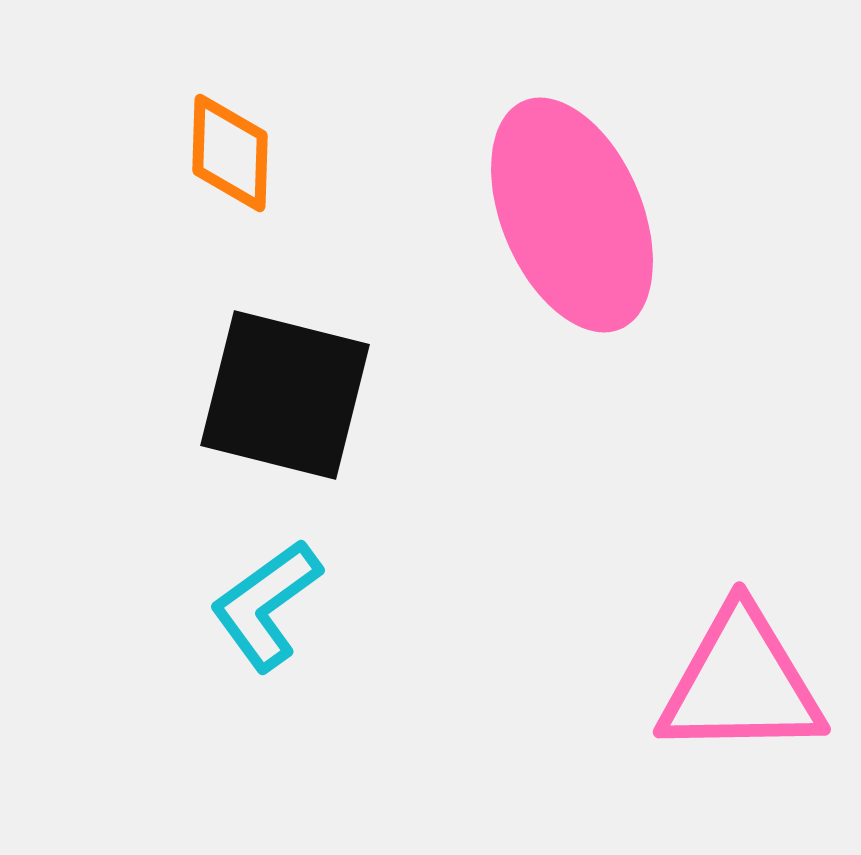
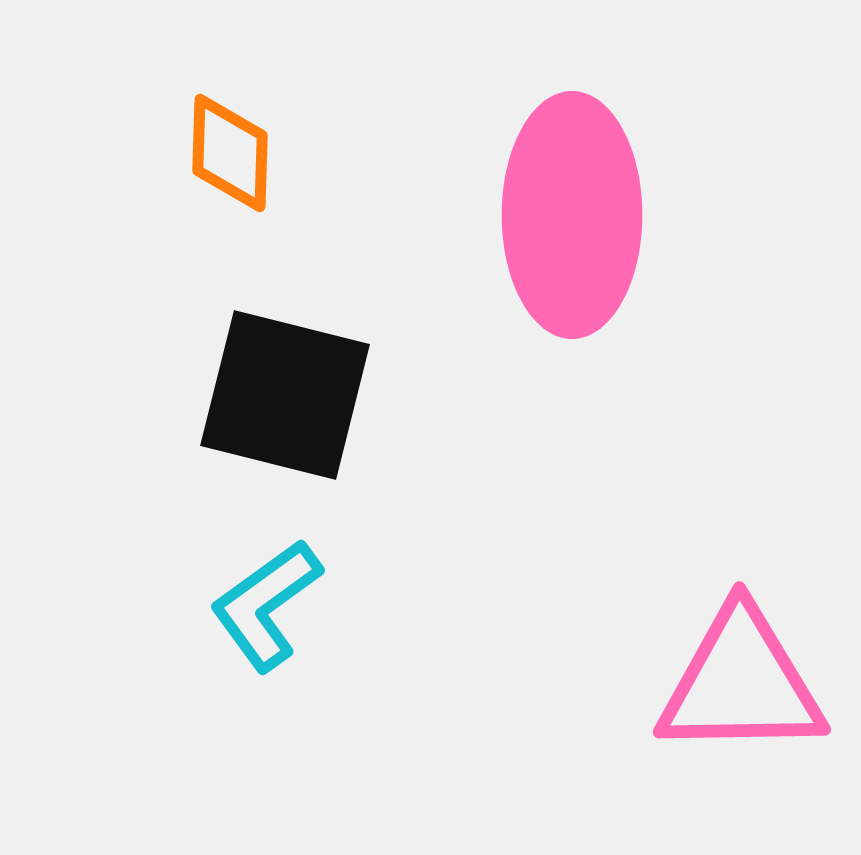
pink ellipse: rotated 23 degrees clockwise
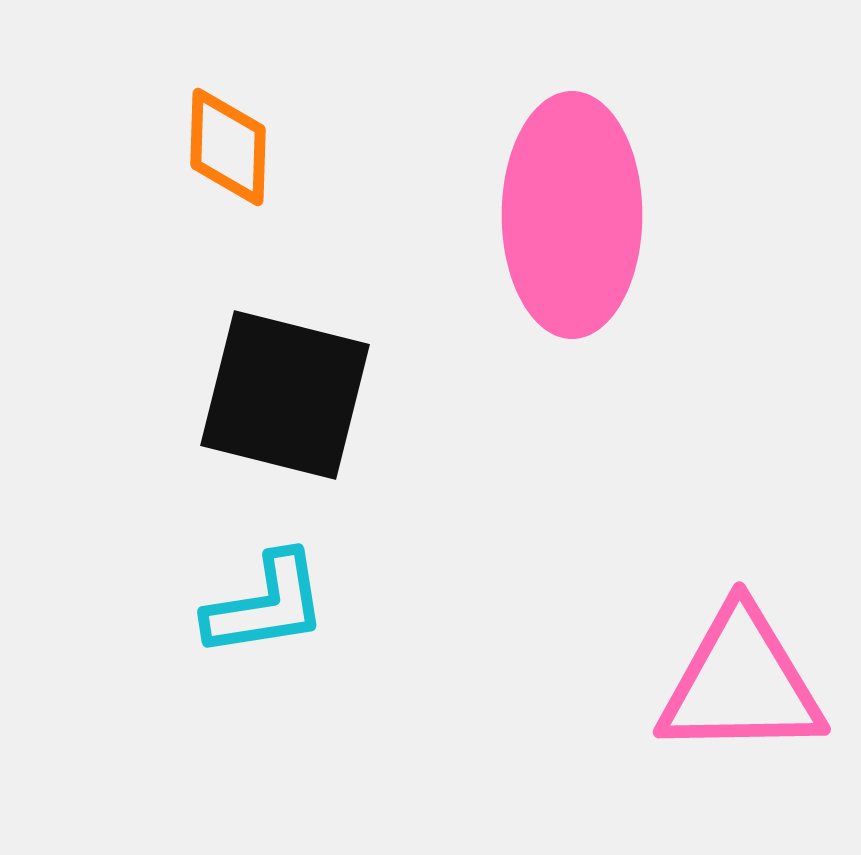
orange diamond: moved 2 px left, 6 px up
cyan L-shape: rotated 153 degrees counterclockwise
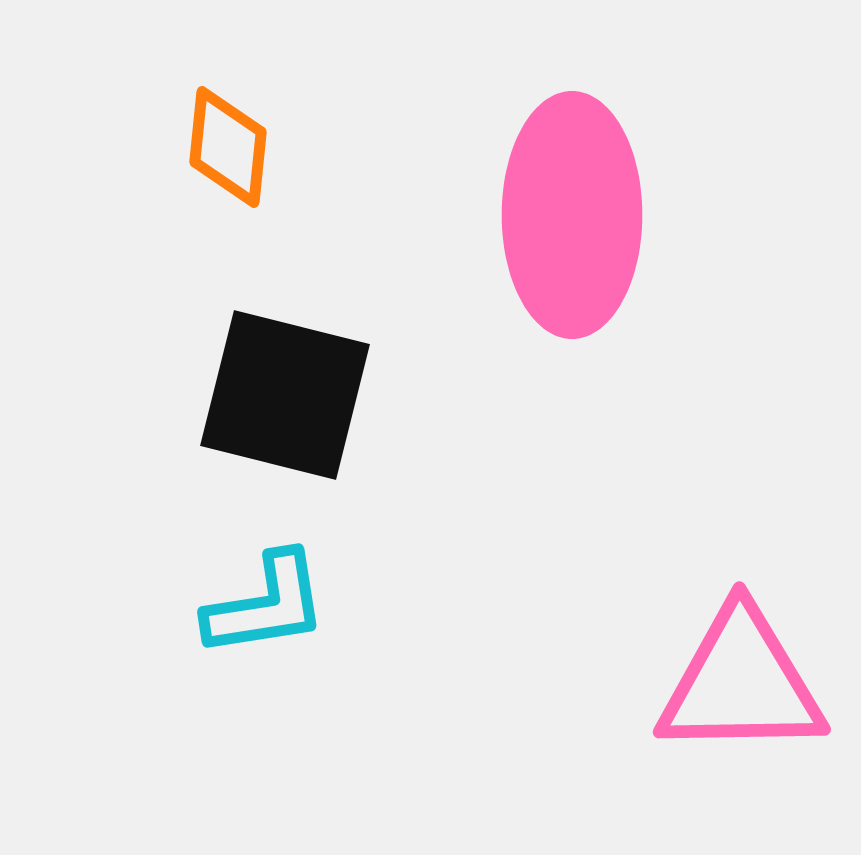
orange diamond: rotated 4 degrees clockwise
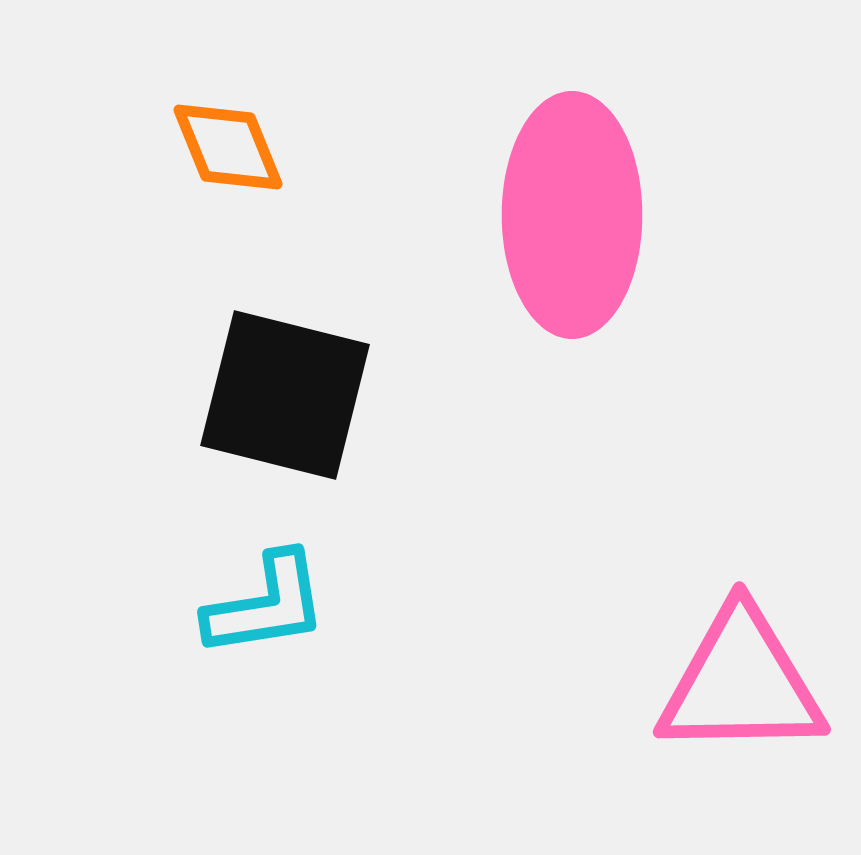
orange diamond: rotated 28 degrees counterclockwise
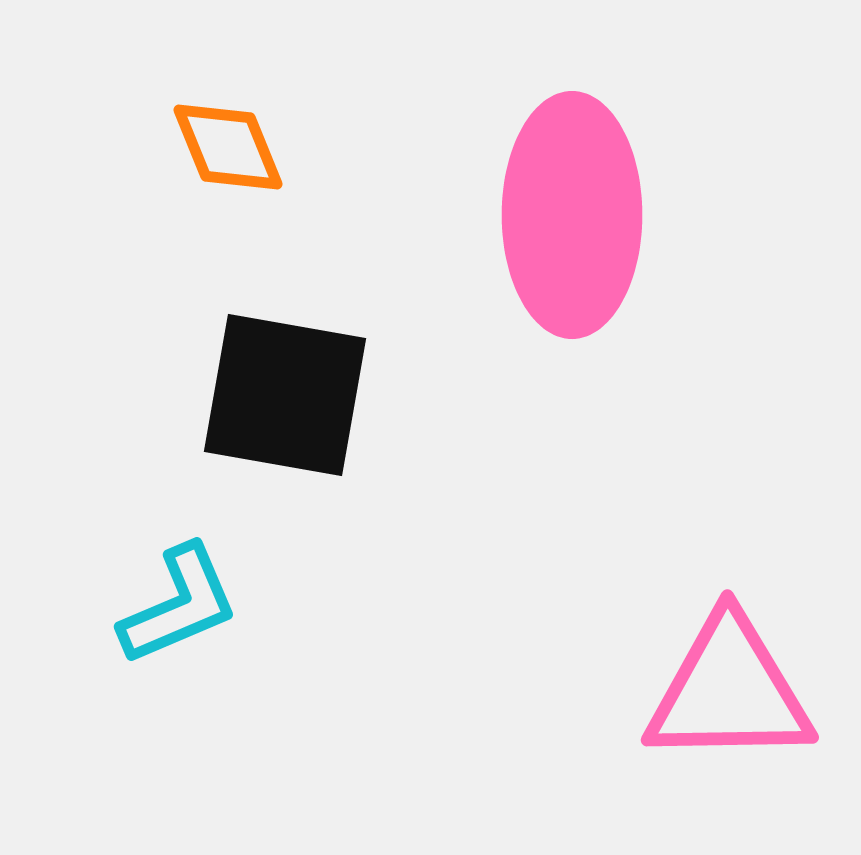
black square: rotated 4 degrees counterclockwise
cyan L-shape: moved 87 px left; rotated 14 degrees counterclockwise
pink triangle: moved 12 px left, 8 px down
